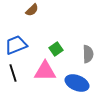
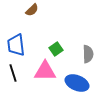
blue trapezoid: rotated 75 degrees counterclockwise
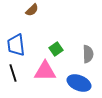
blue ellipse: moved 2 px right
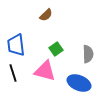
brown semicircle: moved 14 px right, 5 px down
pink triangle: rotated 15 degrees clockwise
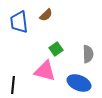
blue trapezoid: moved 3 px right, 23 px up
black line: moved 12 px down; rotated 24 degrees clockwise
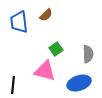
blue ellipse: rotated 40 degrees counterclockwise
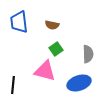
brown semicircle: moved 6 px right, 10 px down; rotated 56 degrees clockwise
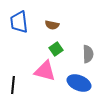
blue ellipse: rotated 40 degrees clockwise
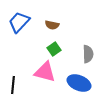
blue trapezoid: rotated 50 degrees clockwise
green square: moved 2 px left
pink triangle: moved 1 px down
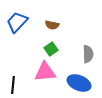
blue trapezoid: moved 2 px left
green square: moved 3 px left
pink triangle: rotated 20 degrees counterclockwise
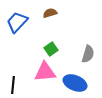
brown semicircle: moved 2 px left, 12 px up; rotated 152 degrees clockwise
gray semicircle: rotated 18 degrees clockwise
blue ellipse: moved 4 px left
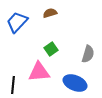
pink triangle: moved 6 px left
